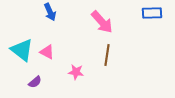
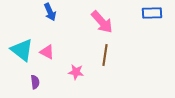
brown line: moved 2 px left
purple semicircle: rotated 56 degrees counterclockwise
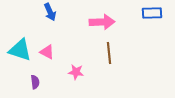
pink arrow: rotated 50 degrees counterclockwise
cyan triangle: moved 2 px left; rotated 20 degrees counterclockwise
brown line: moved 4 px right, 2 px up; rotated 15 degrees counterclockwise
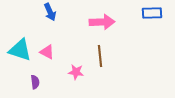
brown line: moved 9 px left, 3 px down
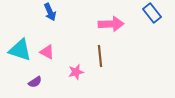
blue rectangle: rotated 54 degrees clockwise
pink arrow: moved 9 px right, 2 px down
pink star: rotated 21 degrees counterclockwise
purple semicircle: rotated 64 degrees clockwise
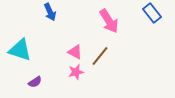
pink arrow: moved 2 px left, 3 px up; rotated 60 degrees clockwise
pink triangle: moved 28 px right
brown line: rotated 45 degrees clockwise
